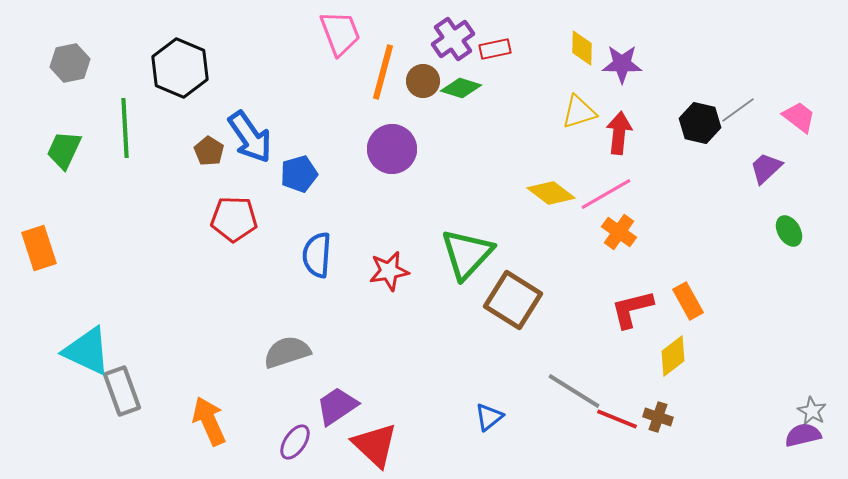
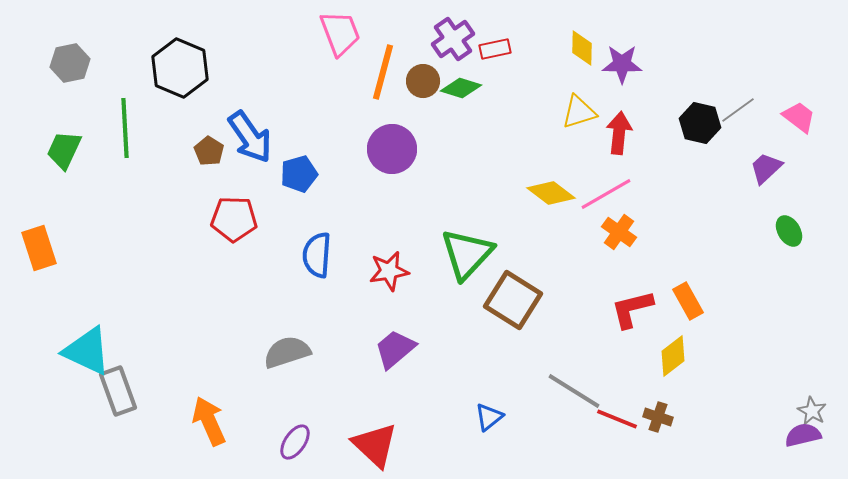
gray rectangle at (122, 391): moved 4 px left
purple trapezoid at (337, 406): moved 58 px right, 57 px up; rotated 6 degrees counterclockwise
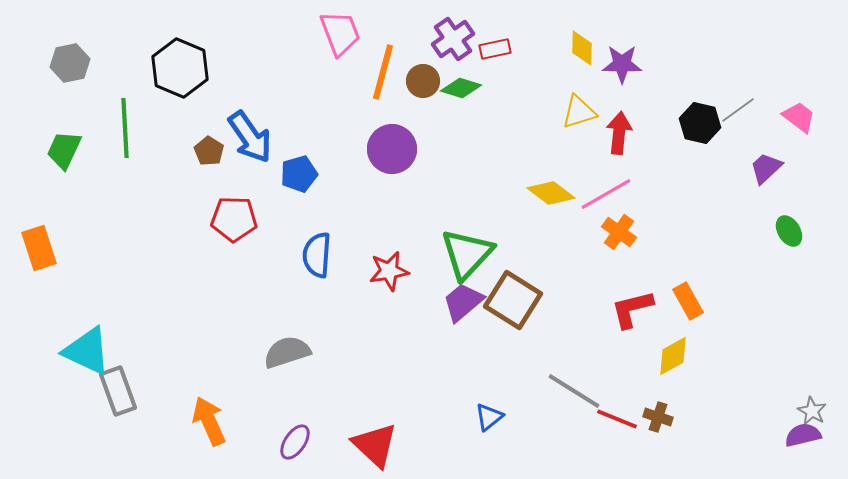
purple trapezoid at (395, 349): moved 68 px right, 47 px up
yellow diamond at (673, 356): rotated 9 degrees clockwise
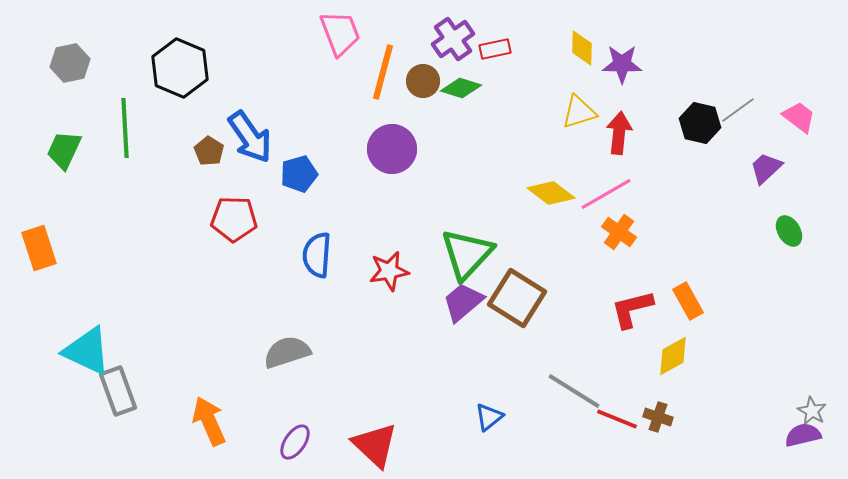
brown square at (513, 300): moved 4 px right, 2 px up
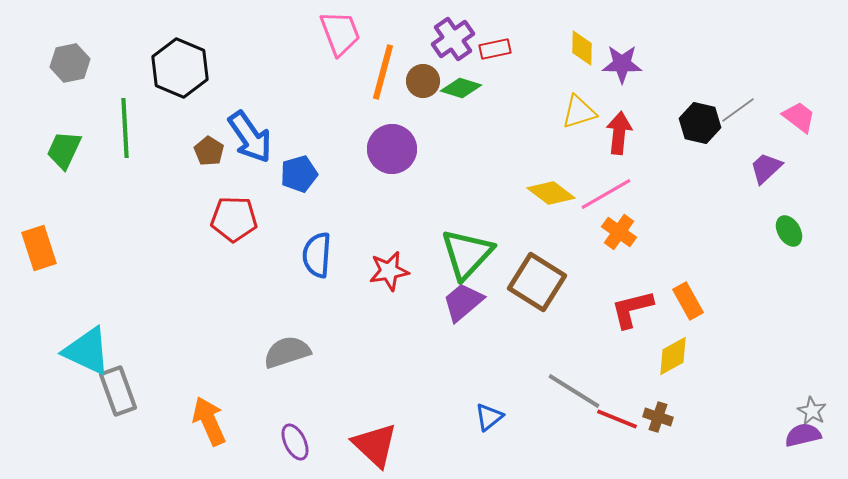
brown square at (517, 298): moved 20 px right, 16 px up
purple ellipse at (295, 442): rotated 60 degrees counterclockwise
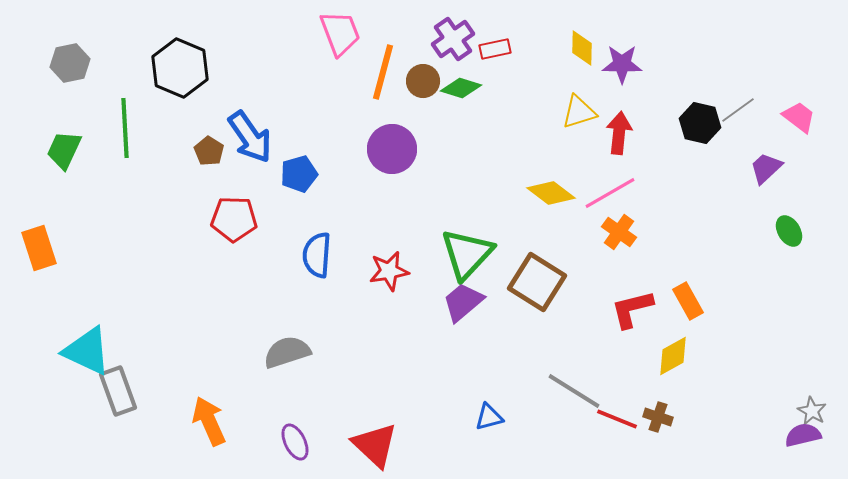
pink line at (606, 194): moved 4 px right, 1 px up
blue triangle at (489, 417): rotated 24 degrees clockwise
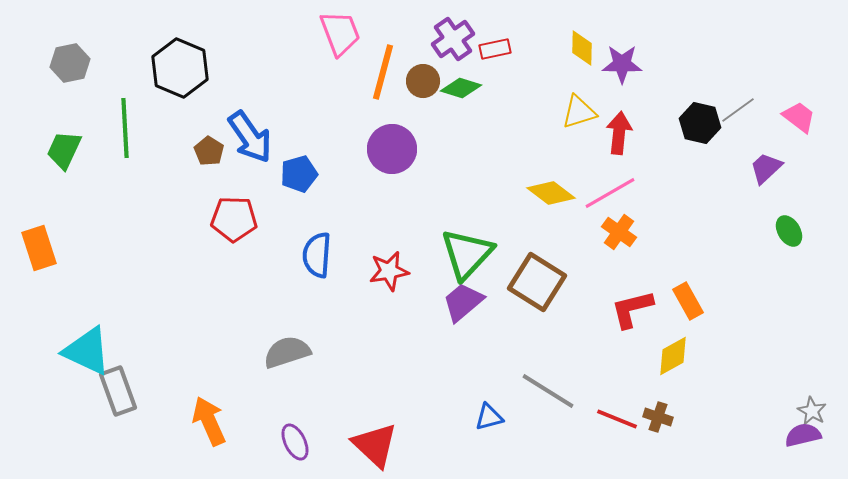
gray line at (574, 391): moved 26 px left
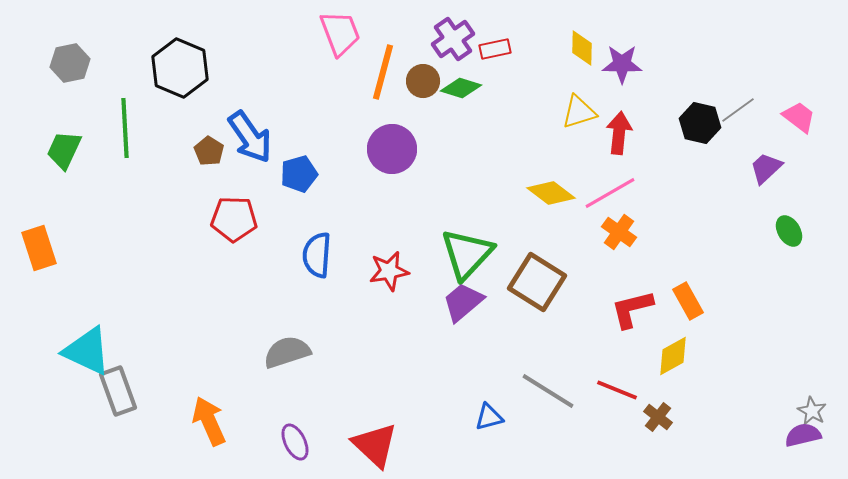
brown cross at (658, 417): rotated 20 degrees clockwise
red line at (617, 419): moved 29 px up
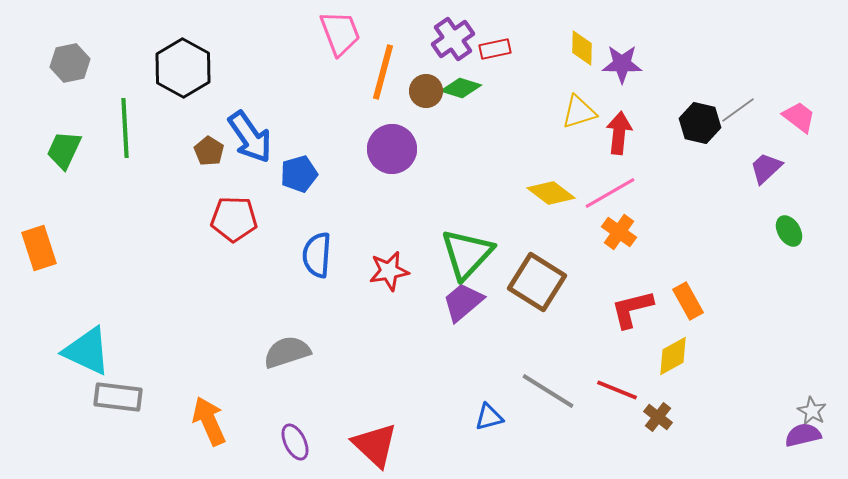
black hexagon at (180, 68): moved 3 px right; rotated 6 degrees clockwise
brown circle at (423, 81): moved 3 px right, 10 px down
gray rectangle at (118, 391): moved 6 px down; rotated 63 degrees counterclockwise
